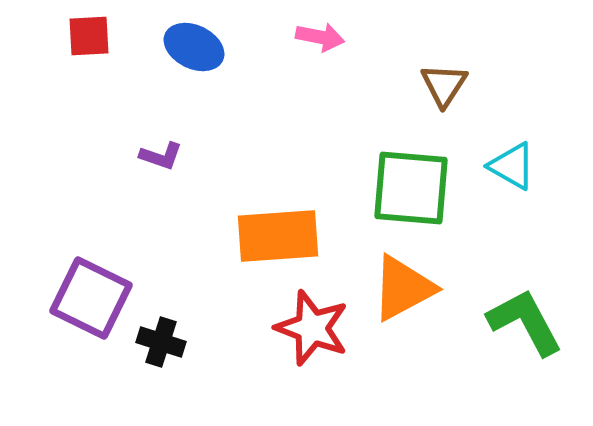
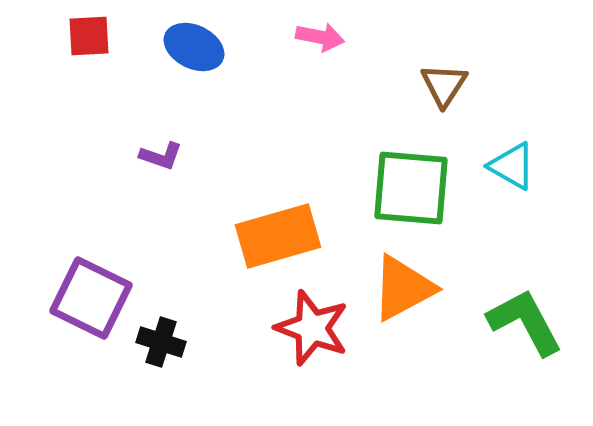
orange rectangle: rotated 12 degrees counterclockwise
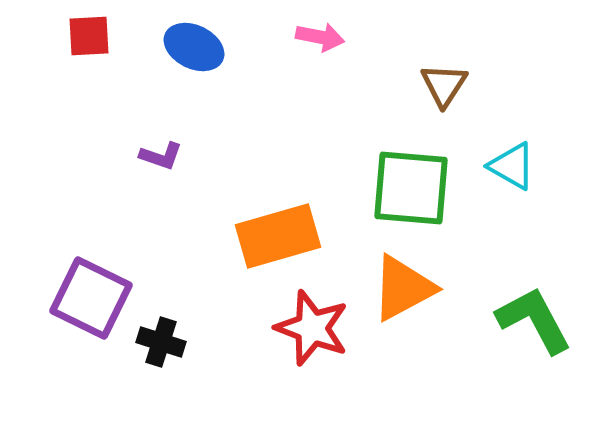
green L-shape: moved 9 px right, 2 px up
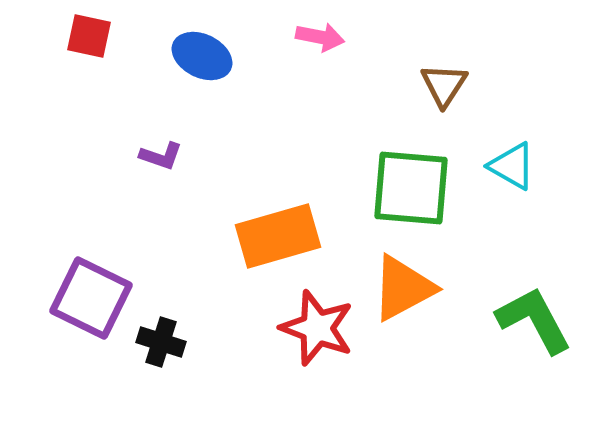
red square: rotated 15 degrees clockwise
blue ellipse: moved 8 px right, 9 px down
red star: moved 5 px right
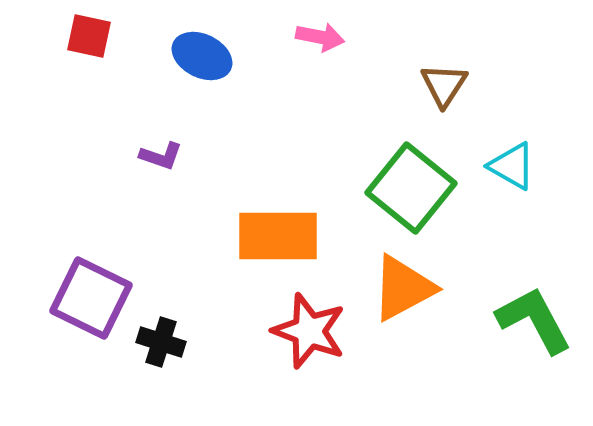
green square: rotated 34 degrees clockwise
orange rectangle: rotated 16 degrees clockwise
red star: moved 8 px left, 3 px down
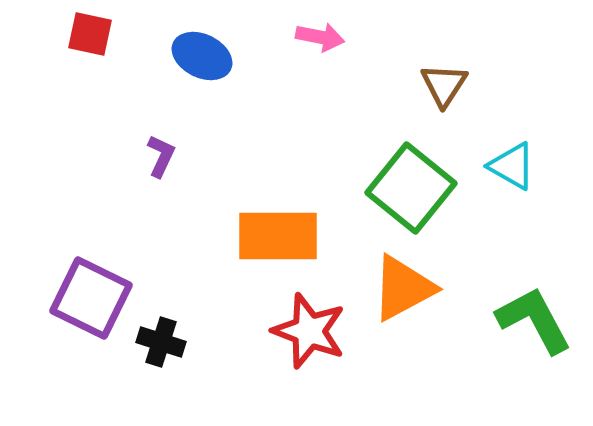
red square: moved 1 px right, 2 px up
purple L-shape: rotated 84 degrees counterclockwise
